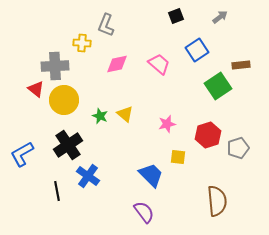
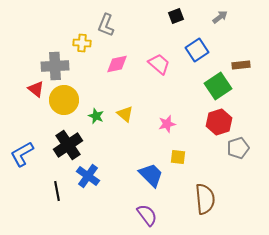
green star: moved 4 px left
red hexagon: moved 11 px right, 13 px up
brown semicircle: moved 12 px left, 2 px up
purple semicircle: moved 3 px right, 3 px down
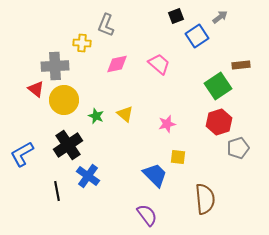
blue square: moved 14 px up
blue trapezoid: moved 4 px right
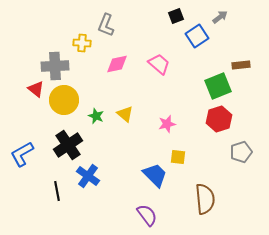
green square: rotated 12 degrees clockwise
red hexagon: moved 3 px up
gray pentagon: moved 3 px right, 4 px down
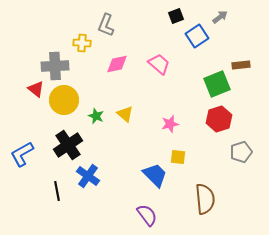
green square: moved 1 px left, 2 px up
pink star: moved 3 px right
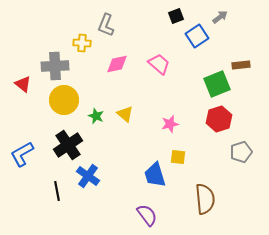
red triangle: moved 13 px left, 5 px up
blue trapezoid: rotated 152 degrees counterclockwise
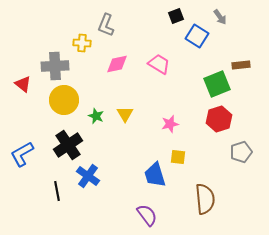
gray arrow: rotated 91 degrees clockwise
blue square: rotated 25 degrees counterclockwise
pink trapezoid: rotated 10 degrees counterclockwise
yellow triangle: rotated 18 degrees clockwise
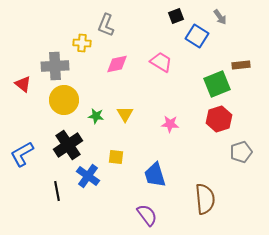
pink trapezoid: moved 2 px right, 2 px up
green star: rotated 14 degrees counterclockwise
pink star: rotated 18 degrees clockwise
yellow square: moved 62 px left
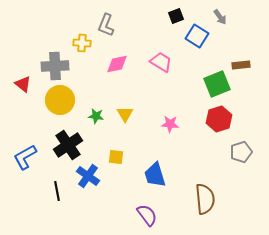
yellow circle: moved 4 px left
blue L-shape: moved 3 px right, 3 px down
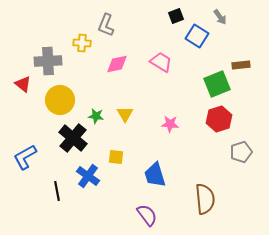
gray cross: moved 7 px left, 5 px up
black cross: moved 5 px right, 7 px up; rotated 16 degrees counterclockwise
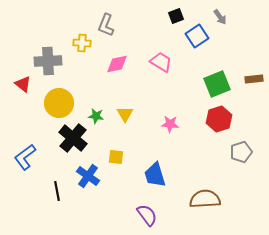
blue square: rotated 25 degrees clockwise
brown rectangle: moved 13 px right, 14 px down
yellow circle: moved 1 px left, 3 px down
blue L-shape: rotated 8 degrees counterclockwise
brown semicircle: rotated 88 degrees counterclockwise
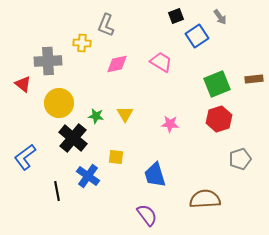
gray pentagon: moved 1 px left, 7 px down
